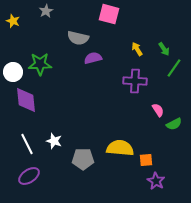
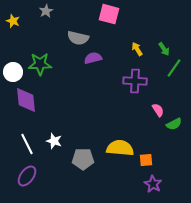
purple ellipse: moved 2 px left; rotated 20 degrees counterclockwise
purple star: moved 3 px left, 3 px down
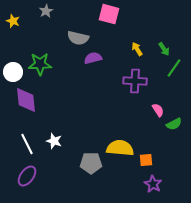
gray pentagon: moved 8 px right, 4 px down
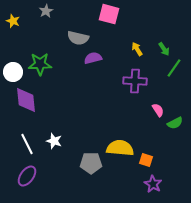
green semicircle: moved 1 px right, 1 px up
orange square: rotated 24 degrees clockwise
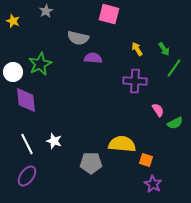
purple semicircle: rotated 18 degrees clockwise
green star: rotated 25 degrees counterclockwise
yellow semicircle: moved 2 px right, 4 px up
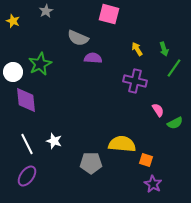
gray semicircle: rotated 10 degrees clockwise
green arrow: rotated 16 degrees clockwise
purple cross: rotated 10 degrees clockwise
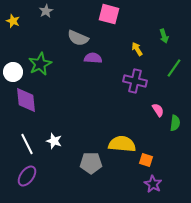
green arrow: moved 13 px up
green semicircle: rotated 56 degrees counterclockwise
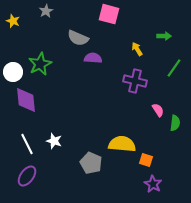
green arrow: rotated 72 degrees counterclockwise
gray pentagon: rotated 25 degrees clockwise
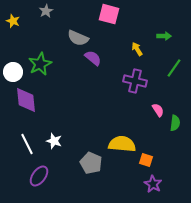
purple semicircle: rotated 36 degrees clockwise
purple ellipse: moved 12 px right
